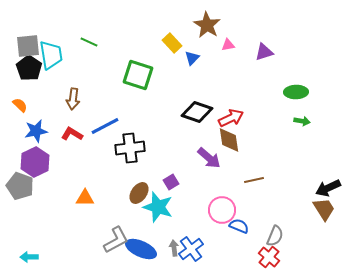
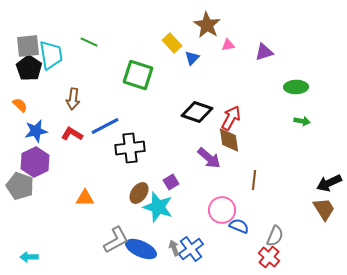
green ellipse: moved 5 px up
red arrow: rotated 35 degrees counterclockwise
brown line: rotated 72 degrees counterclockwise
black arrow: moved 1 px right, 5 px up
gray arrow: rotated 14 degrees counterclockwise
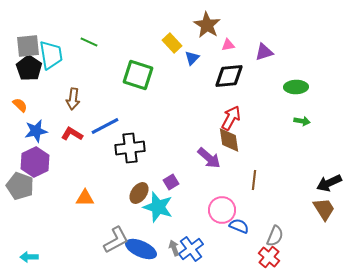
black diamond: moved 32 px right, 36 px up; rotated 24 degrees counterclockwise
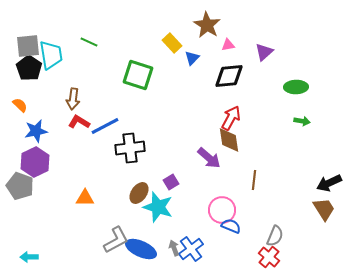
purple triangle: rotated 24 degrees counterclockwise
red L-shape: moved 7 px right, 12 px up
blue semicircle: moved 8 px left
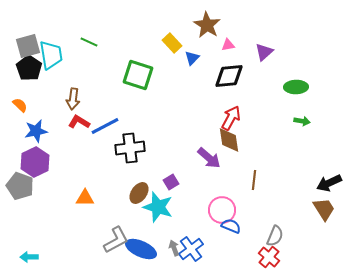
gray square: rotated 10 degrees counterclockwise
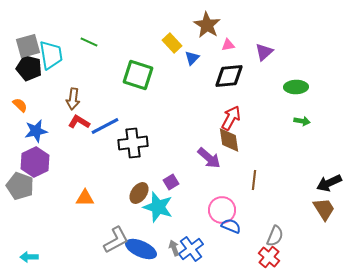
black pentagon: rotated 20 degrees counterclockwise
black cross: moved 3 px right, 5 px up
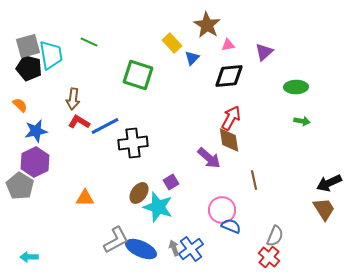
brown line: rotated 18 degrees counterclockwise
gray pentagon: rotated 12 degrees clockwise
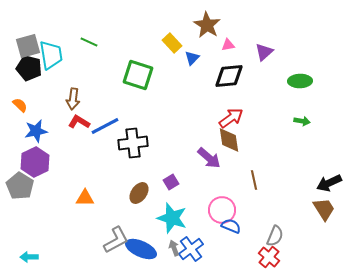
green ellipse: moved 4 px right, 6 px up
red arrow: rotated 25 degrees clockwise
cyan star: moved 14 px right, 11 px down
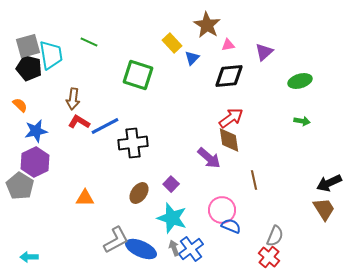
green ellipse: rotated 15 degrees counterclockwise
purple square: moved 2 px down; rotated 14 degrees counterclockwise
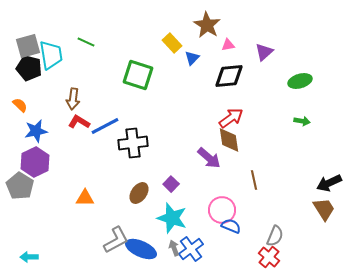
green line: moved 3 px left
